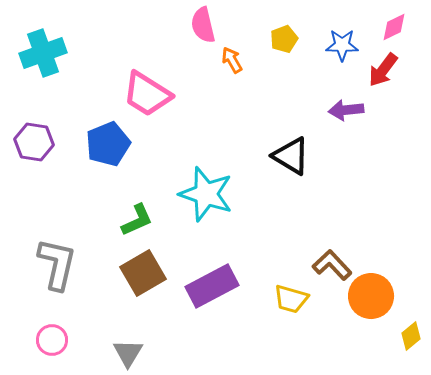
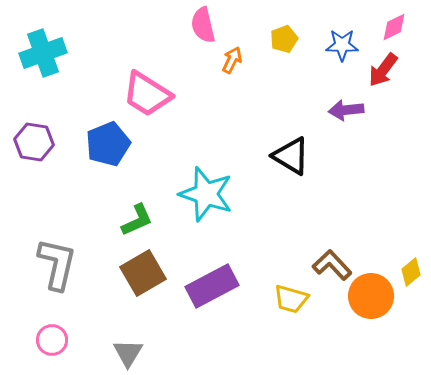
orange arrow: rotated 56 degrees clockwise
yellow diamond: moved 64 px up
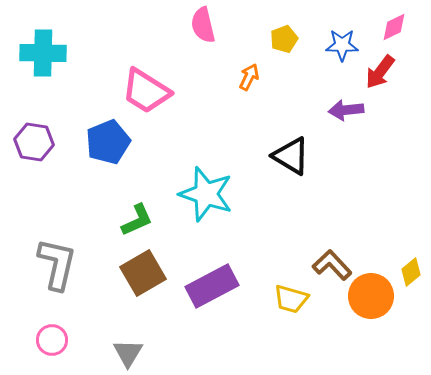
cyan cross: rotated 21 degrees clockwise
orange arrow: moved 17 px right, 17 px down
red arrow: moved 3 px left, 2 px down
pink trapezoid: moved 1 px left, 3 px up
blue pentagon: moved 2 px up
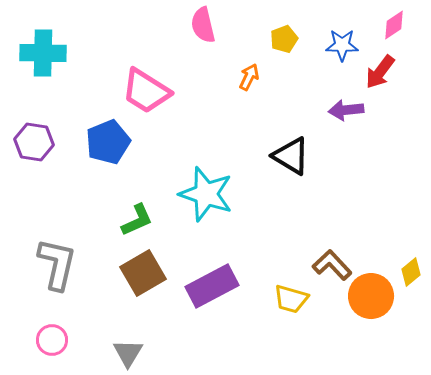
pink diamond: moved 2 px up; rotated 8 degrees counterclockwise
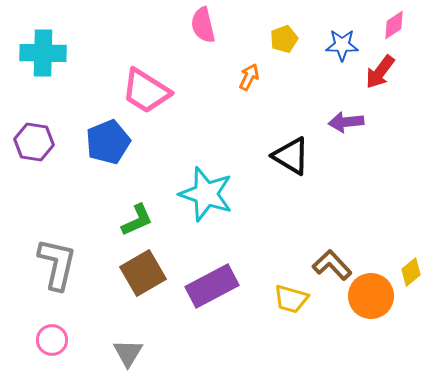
purple arrow: moved 12 px down
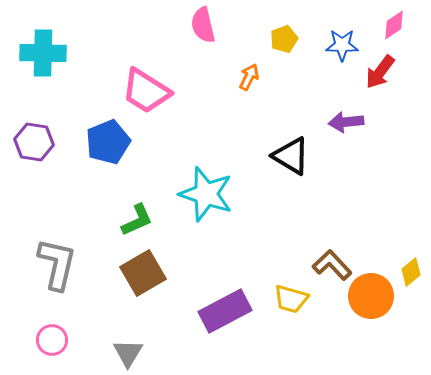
purple rectangle: moved 13 px right, 25 px down
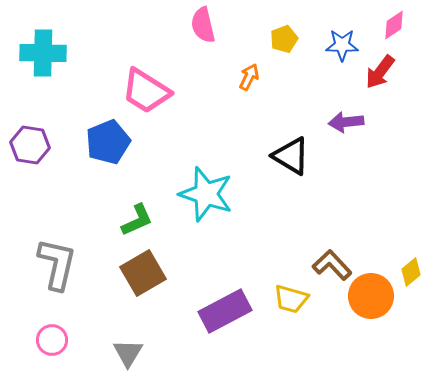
purple hexagon: moved 4 px left, 3 px down
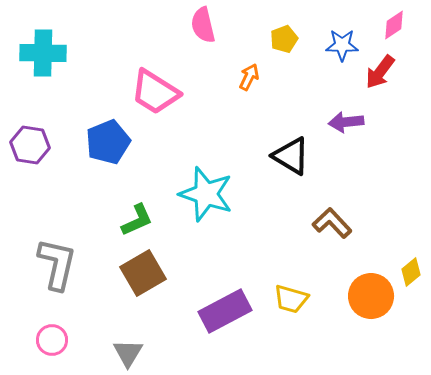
pink trapezoid: moved 9 px right, 1 px down
brown L-shape: moved 42 px up
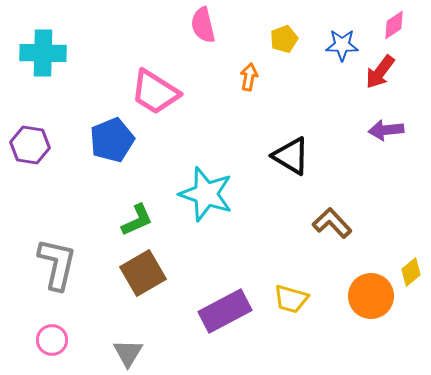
orange arrow: rotated 16 degrees counterclockwise
purple arrow: moved 40 px right, 8 px down
blue pentagon: moved 4 px right, 2 px up
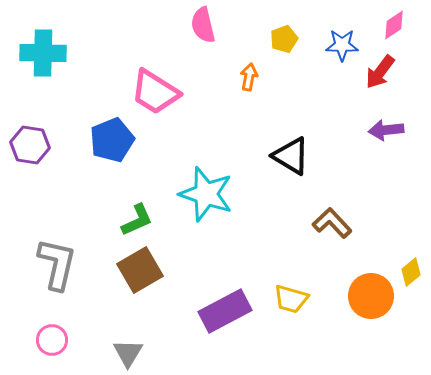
brown square: moved 3 px left, 3 px up
